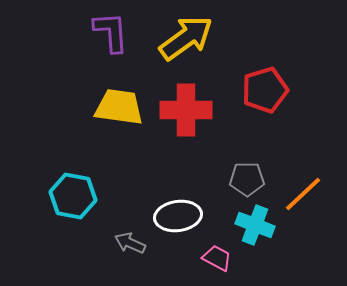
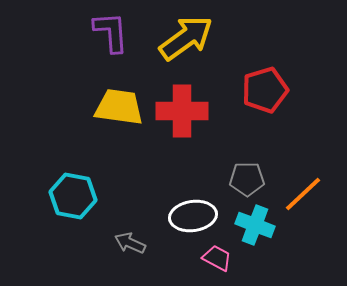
red cross: moved 4 px left, 1 px down
white ellipse: moved 15 px right
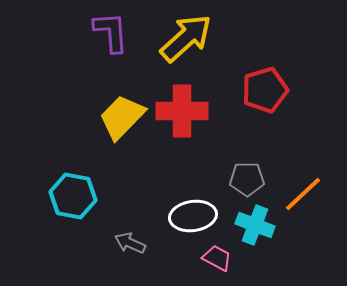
yellow arrow: rotated 6 degrees counterclockwise
yellow trapezoid: moved 3 px right, 10 px down; rotated 54 degrees counterclockwise
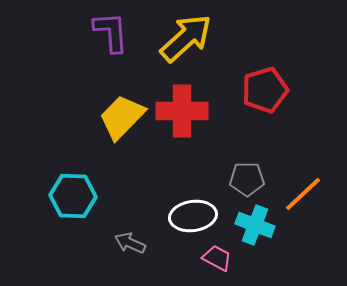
cyan hexagon: rotated 9 degrees counterclockwise
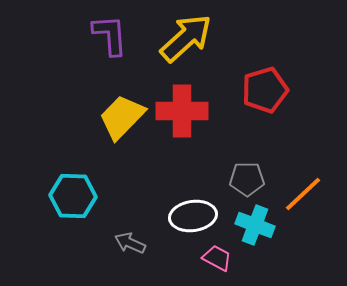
purple L-shape: moved 1 px left, 3 px down
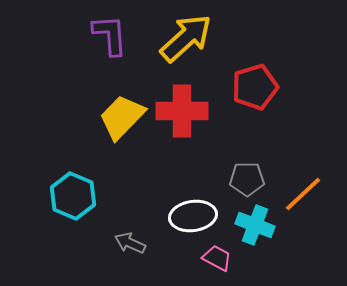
red pentagon: moved 10 px left, 3 px up
cyan hexagon: rotated 21 degrees clockwise
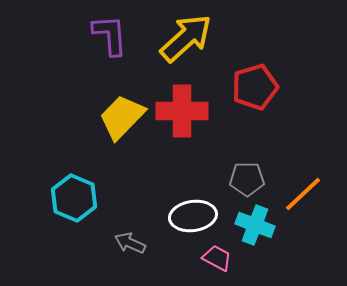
cyan hexagon: moved 1 px right, 2 px down
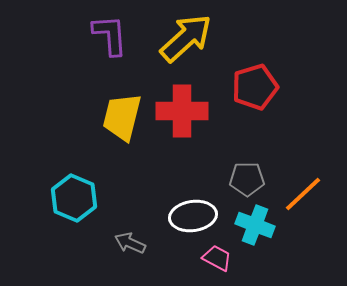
yellow trapezoid: rotated 30 degrees counterclockwise
